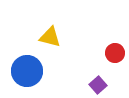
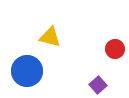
red circle: moved 4 px up
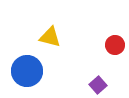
red circle: moved 4 px up
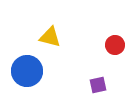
purple square: rotated 30 degrees clockwise
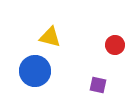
blue circle: moved 8 px right
purple square: rotated 24 degrees clockwise
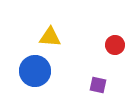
yellow triangle: rotated 10 degrees counterclockwise
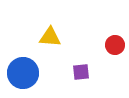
blue circle: moved 12 px left, 2 px down
purple square: moved 17 px left, 13 px up; rotated 18 degrees counterclockwise
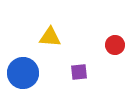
purple square: moved 2 px left
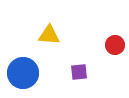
yellow triangle: moved 1 px left, 2 px up
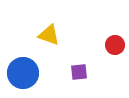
yellow triangle: rotated 15 degrees clockwise
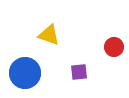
red circle: moved 1 px left, 2 px down
blue circle: moved 2 px right
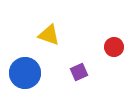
purple square: rotated 18 degrees counterclockwise
